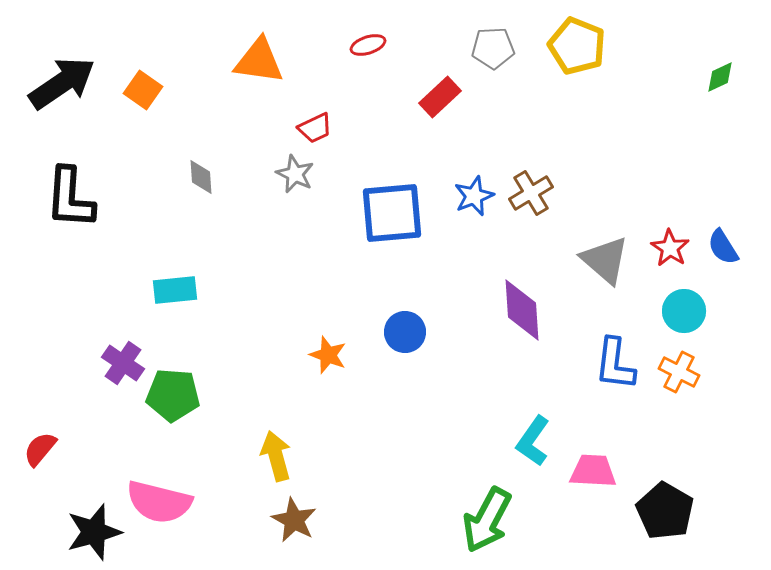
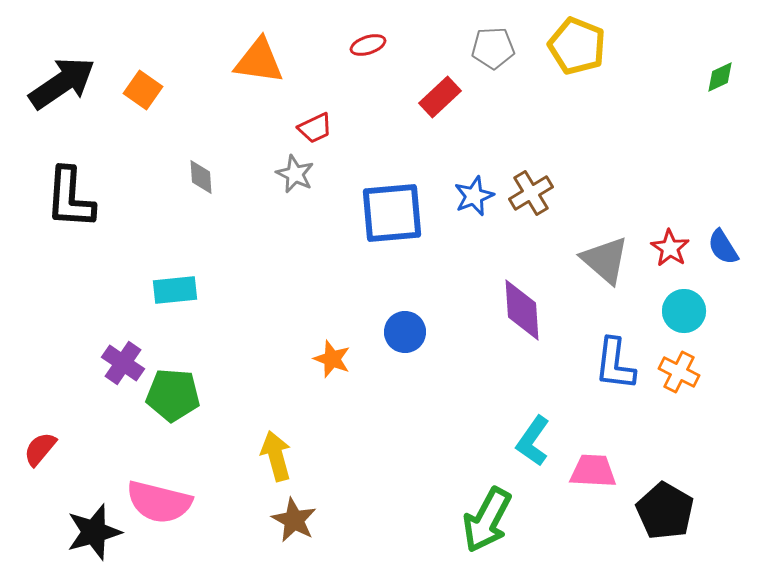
orange star: moved 4 px right, 4 px down
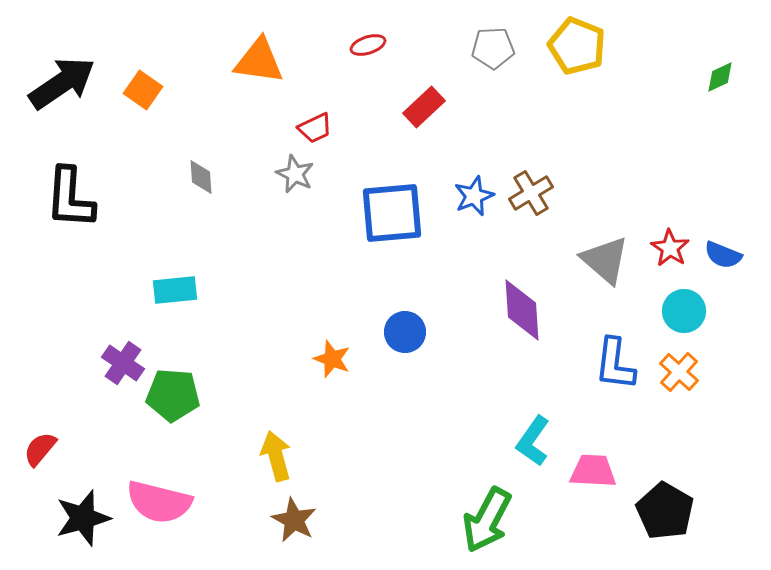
red rectangle: moved 16 px left, 10 px down
blue semicircle: moved 8 px down; rotated 36 degrees counterclockwise
orange cross: rotated 15 degrees clockwise
black star: moved 11 px left, 14 px up
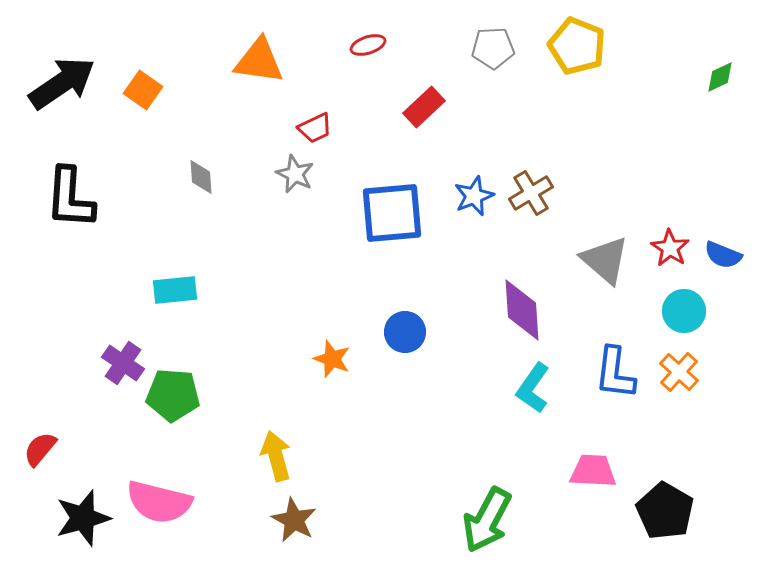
blue L-shape: moved 9 px down
cyan L-shape: moved 53 px up
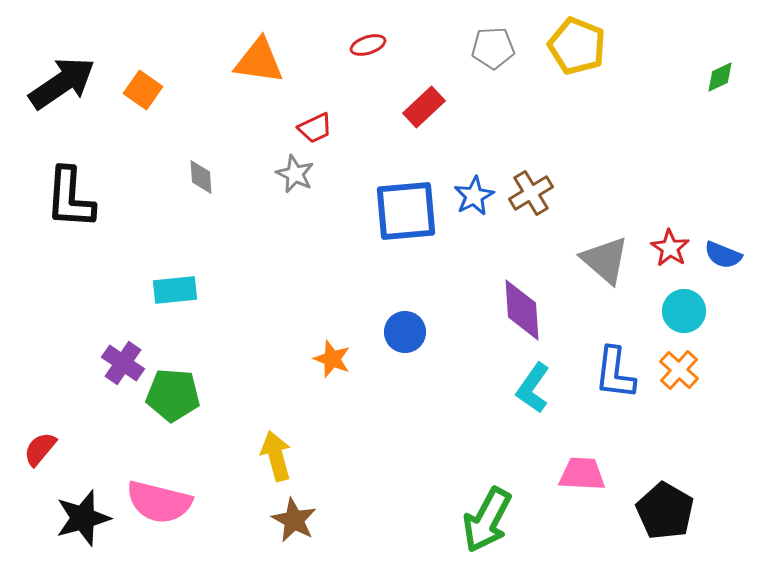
blue star: rotated 6 degrees counterclockwise
blue square: moved 14 px right, 2 px up
orange cross: moved 2 px up
pink trapezoid: moved 11 px left, 3 px down
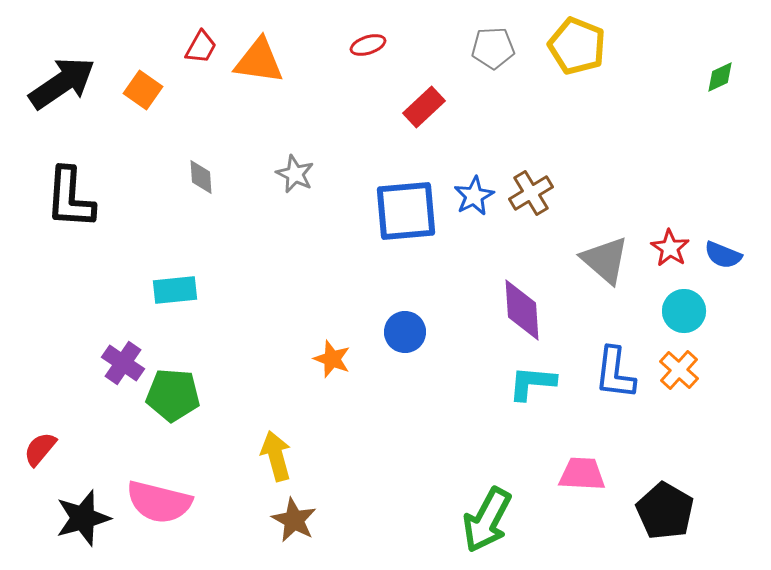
red trapezoid: moved 114 px left, 81 px up; rotated 36 degrees counterclockwise
cyan L-shape: moved 1 px left, 5 px up; rotated 60 degrees clockwise
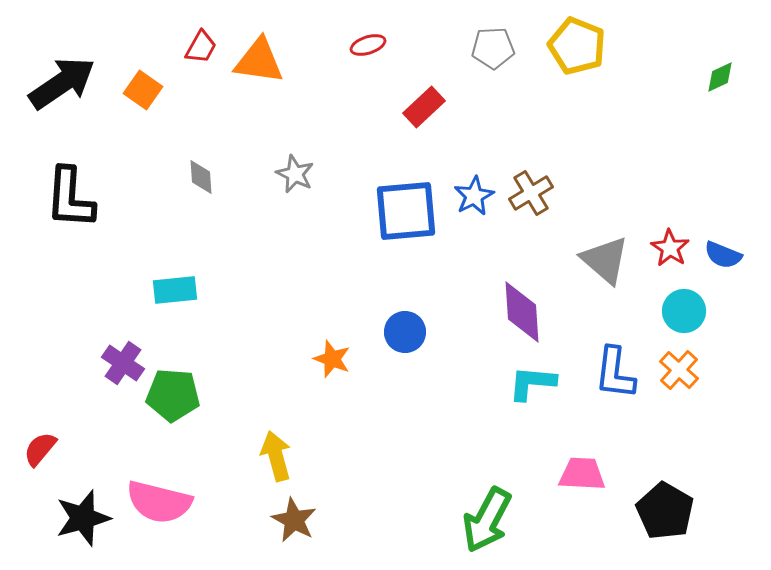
purple diamond: moved 2 px down
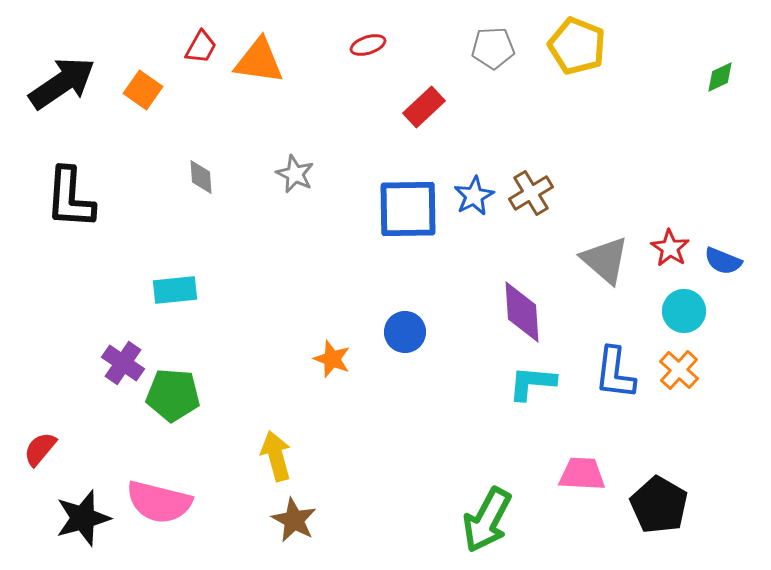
blue square: moved 2 px right, 2 px up; rotated 4 degrees clockwise
blue semicircle: moved 6 px down
black pentagon: moved 6 px left, 6 px up
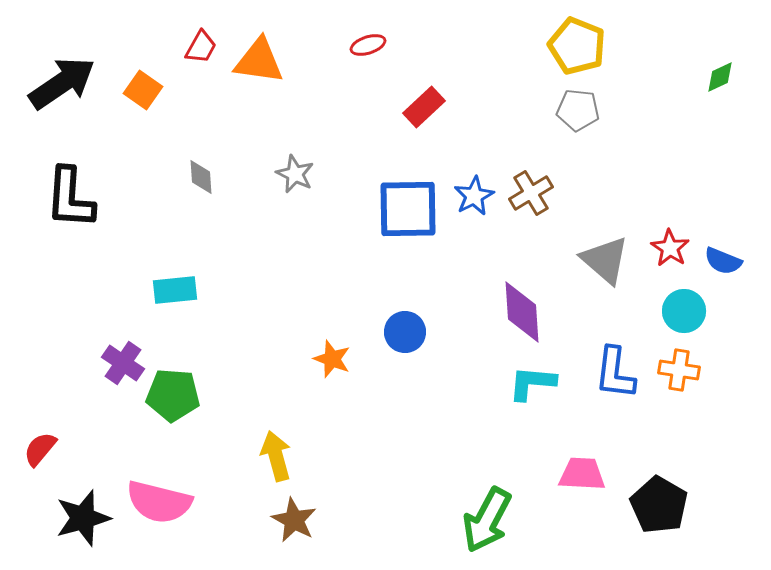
gray pentagon: moved 85 px right, 62 px down; rotated 9 degrees clockwise
orange cross: rotated 33 degrees counterclockwise
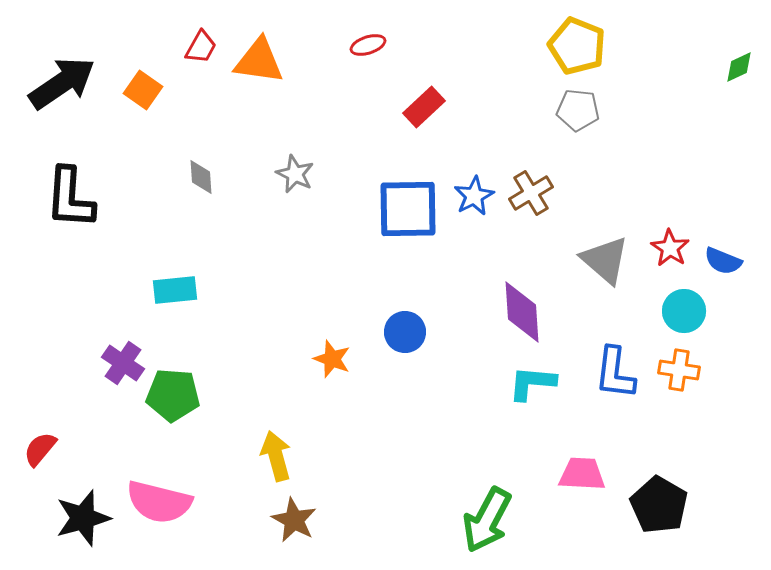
green diamond: moved 19 px right, 10 px up
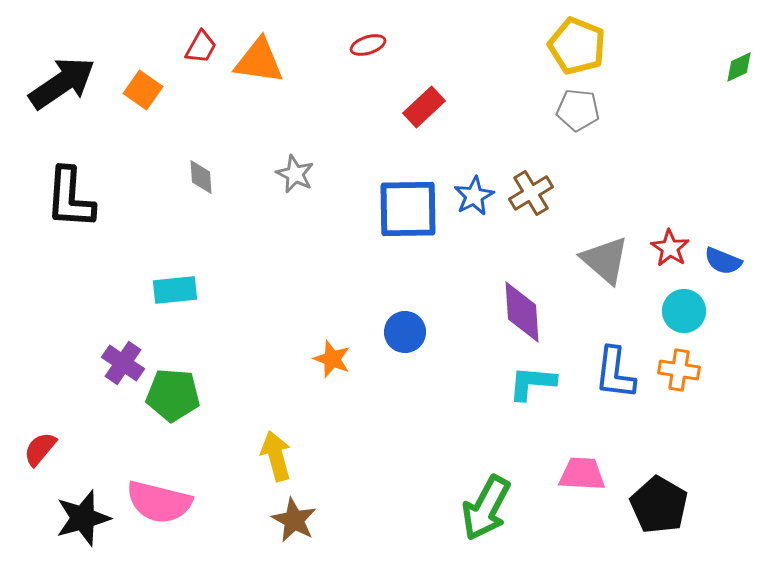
green arrow: moved 1 px left, 12 px up
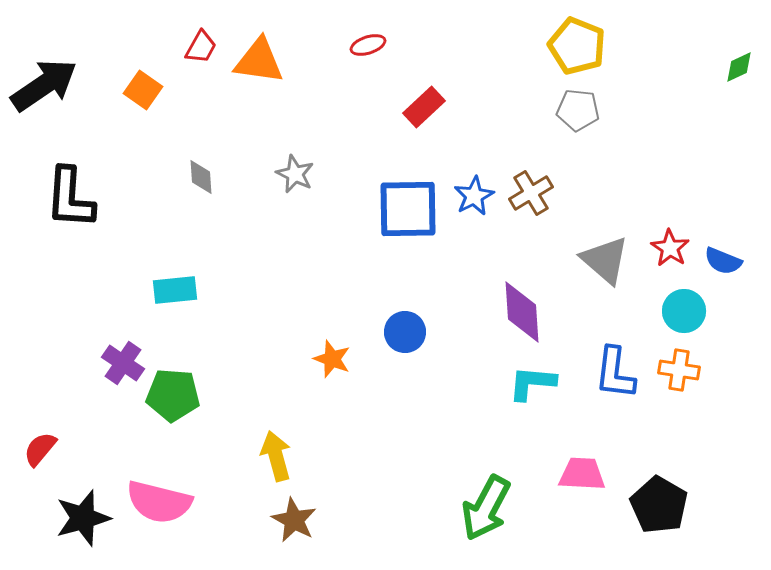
black arrow: moved 18 px left, 2 px down
